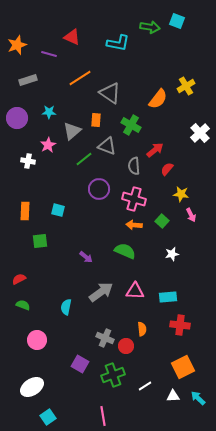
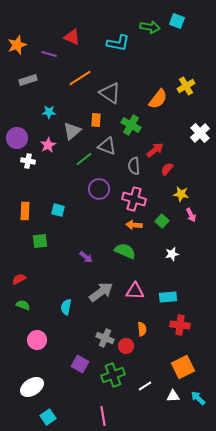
purple circle at (17, 118): moved 20 px down
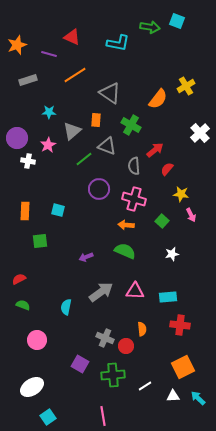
orange line at (80, 78): moved 5 px left, 3 px up
orange arrow at (134, 225): moved 8 px left
purple arrow at (86, 257): rotated 120 degrees clockwise
green cross at (113, 375): rotated 15 degrees clockwise
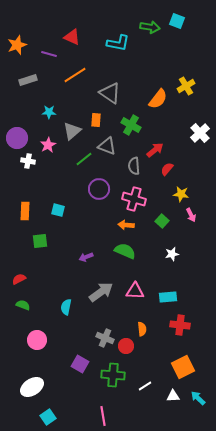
green cross at (113, 375): rotated 10 degrees clockwise
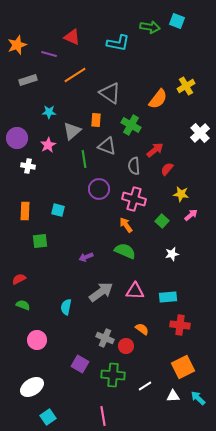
green line at (84, 159): rotated 60 degrees counterclockwise
white cross at (28, 161): moved 5 px down
pink arrow at (191, 215): rotated 104 degrees counterclockwise
orange arrow at (126, 225): rotated 49 degrees clockwise
orange semicircle at (142, 329): rotated 48 degrees counterclockwise
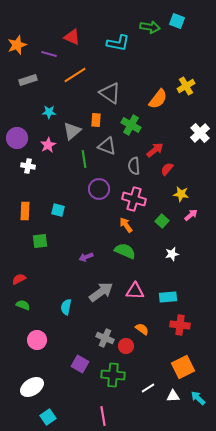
white line at (145, 386): moved 3 px right, 2 px down
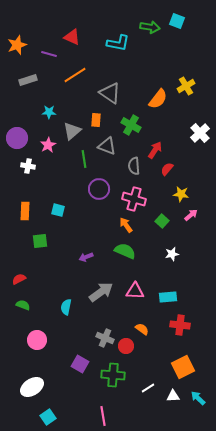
red arrow at (155, 150): rotated 18 degrees counterclockwise
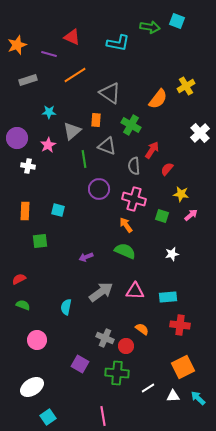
red arrow at (155, 150): moved 3 px left
green square at (162, 221): moved 5 px up; rotated 24 degrees counterclockwise
green cross at (113, 375): moved 4 px right, 2 px up
